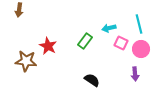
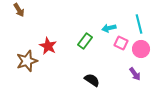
brown arrow: rotated 40 degrees counterclockwise
brown star: moved 1 px right; rotated 25 degrees counterclockwise
purple arrow: rotated 32 degrees counterclockwise
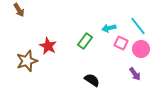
cyan line: moved 1 px left, 2 px down; rotated 24 degrees counterclockwise
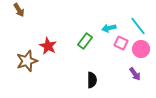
black semicircle: rotated 56 degrees clockwise
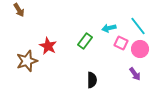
pink circle: moved 1 px left
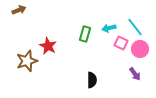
brown arrow: rotated 80 degrees counterclockwise
cyan line: moved 3 px left, 1 px down
green rectangle: moved 7 px up; rotated 21 degrees counterclockwise
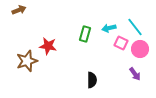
red star: rotated 18 degrees counterclockwise
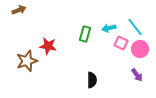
purple arrow: moved 2 px right, 1 px down
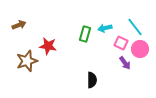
brown arrow: moved 15 px down
cyan arrow: moved 4 px left
purple arrow: moved 12 px left, 12 px up
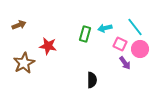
pink square: moved 1 px left, 1 px down
brown star: moved 3 px left, 2 px down; rotated 10 degrees counterclockwise
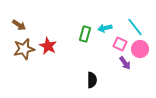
brown arrow: rotated 56 degrees clockwise
red star: rotated 18 degrees clockwise
brown star: moved 14 px up; rotated 15 degrees clockwise
